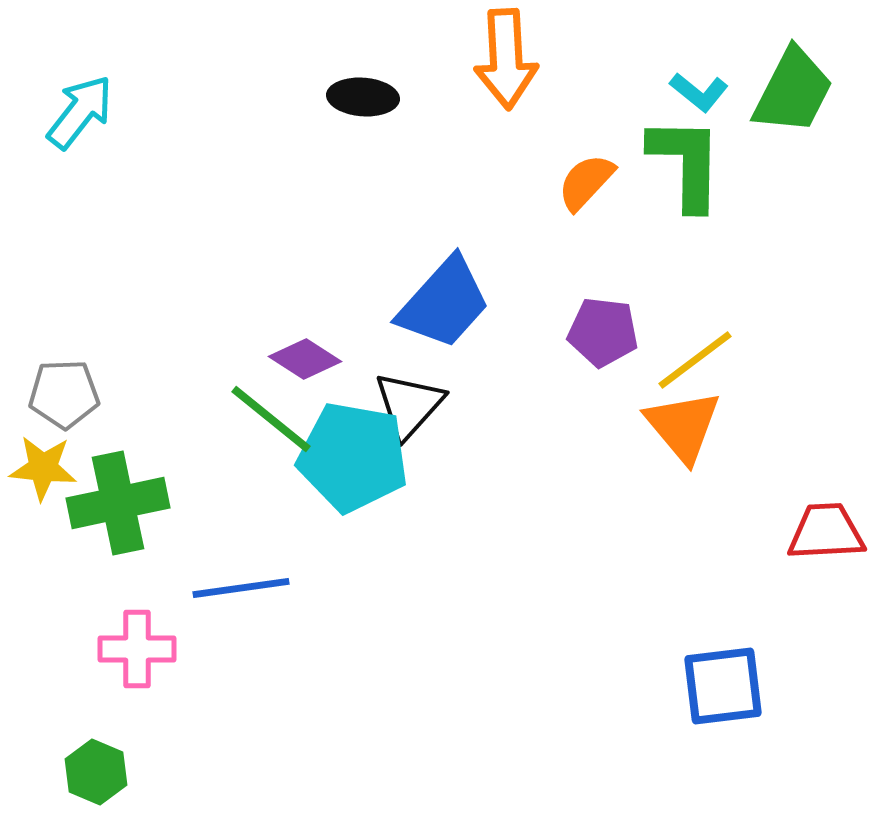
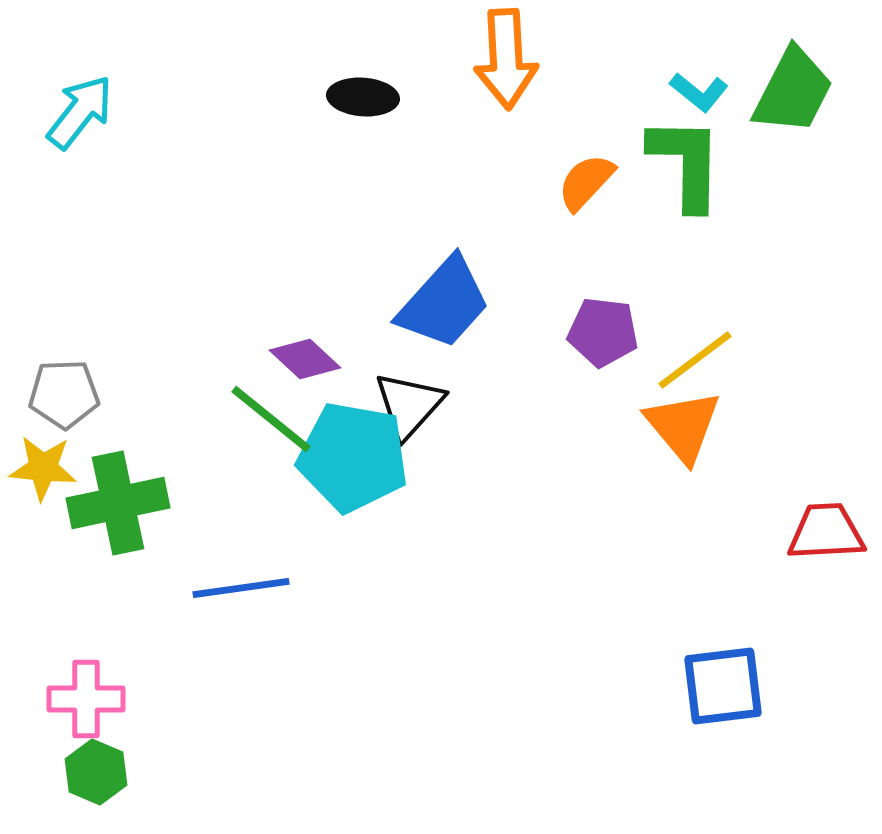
purple diamond: rotated 10 degrees clockwise
pink cross: moved 51 px left, 50 px down
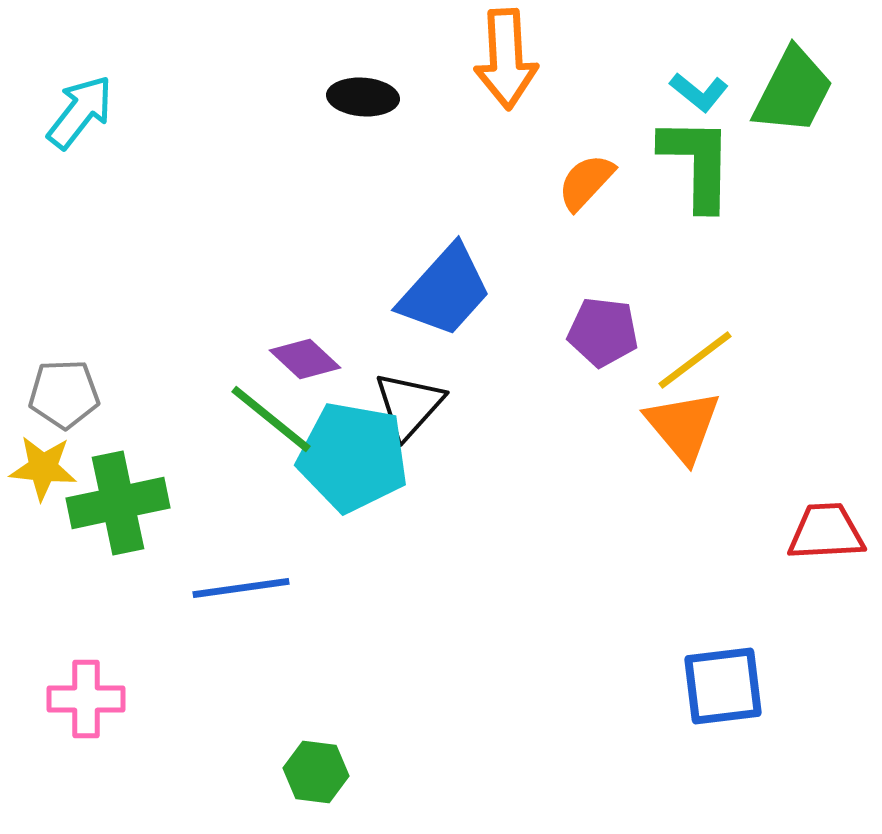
green L-shape: moved 11 px right
blue trapezoid: moved 1 px right, 12 px up
green hexagon: moved 220 px right; rotated 16 degrees counterclockwise
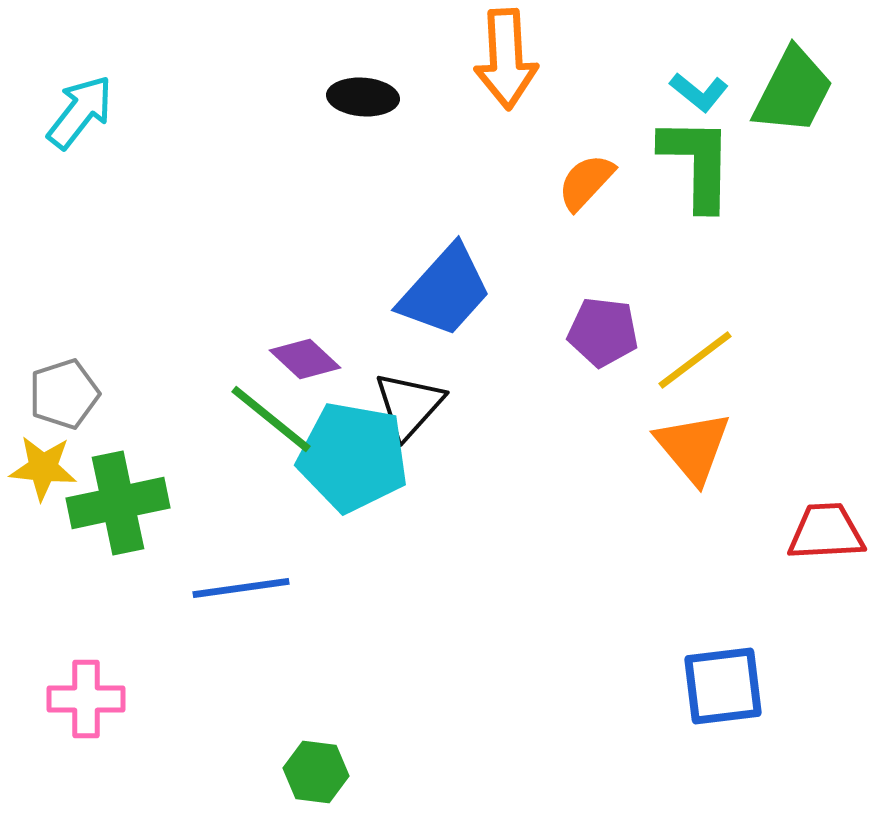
gray pentagon: rotated 16 degrees counterclockwise
orange triangle: moved 10 px right, 21 px down
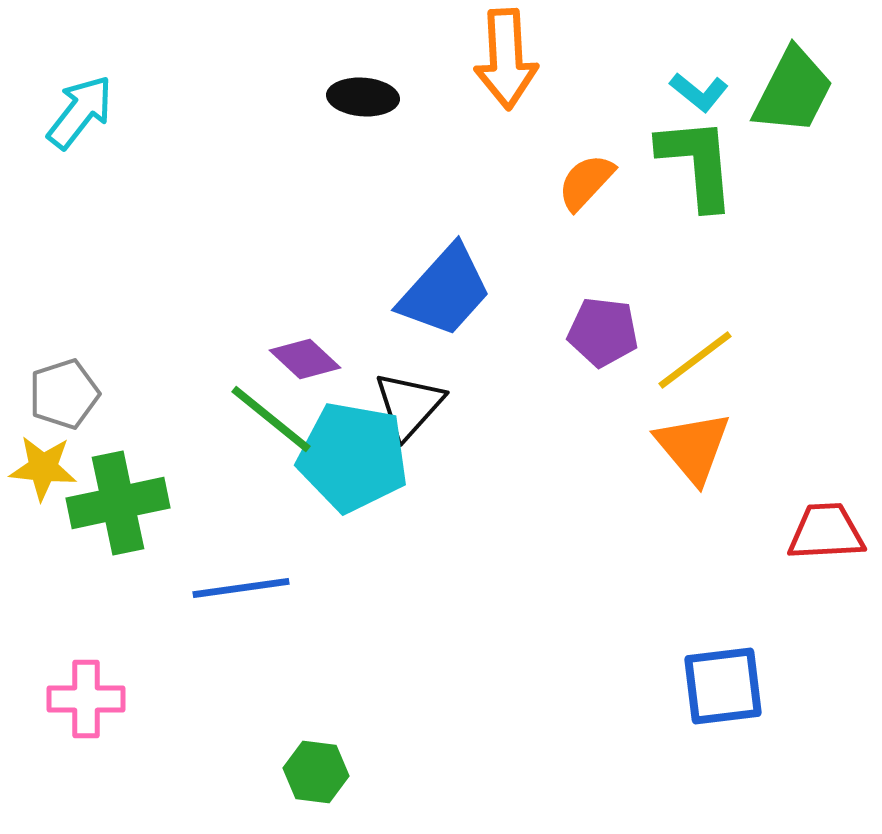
green L-shape: rotated 6 degrees counterclockwise
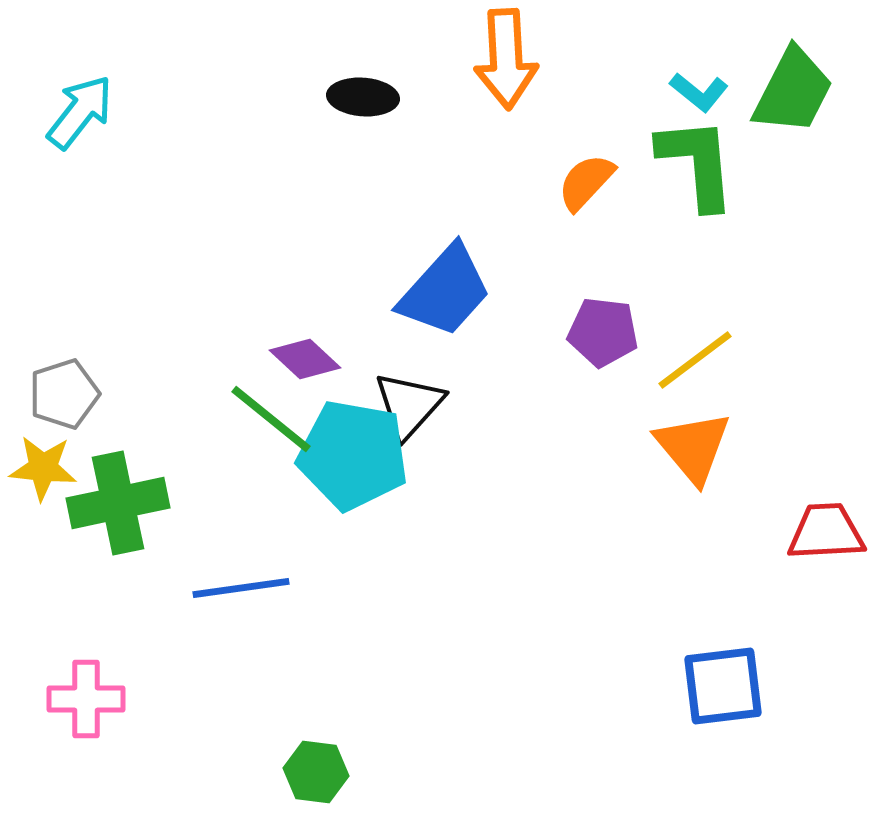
cyan pentagon: moved 2 px up
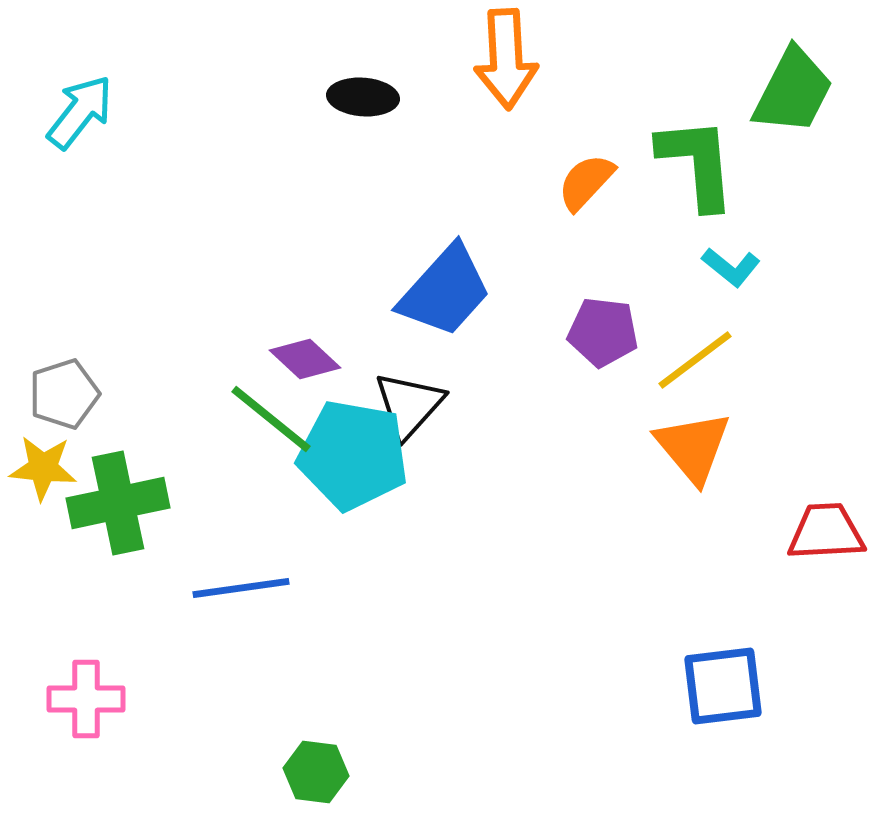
cyan L-shape: moved 32 px right, 175 px down
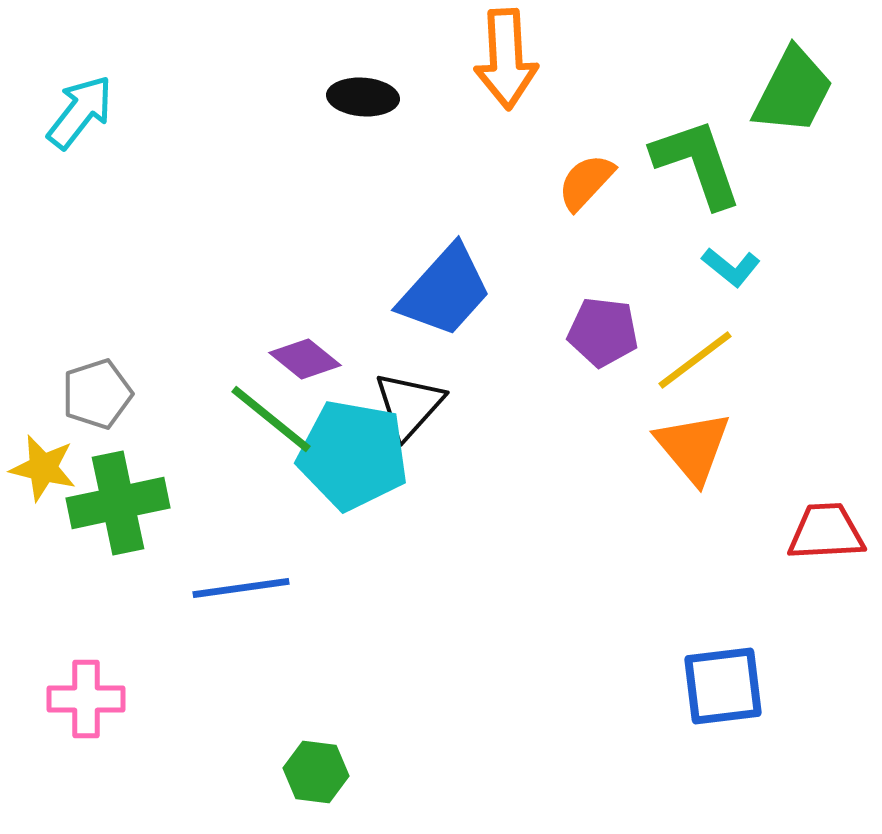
green L-shape: rotated 14 degrees counterclockwise
purple diamond: rotated 4 degrees counterclockwise
gray pentagon: moved 33 px right
yellow star: rotated 8 degrees clockwise
